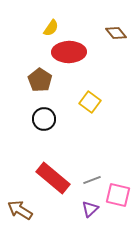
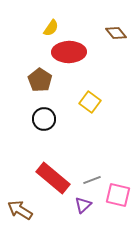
purple triangle: moved 7 px left, 4 px up
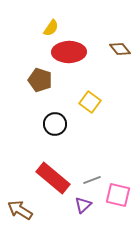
brown diamond: moved 4 px right, 16 px down
brown pentagon: rotated 15 degrees counterclockwise
black circle: moved 11 px right, 5 px down
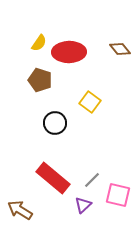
yellow semicircle: moved 12 px left, 15 px down
black circle: moved 1 px up
gray line: rotated 24 degrees counterclockwise
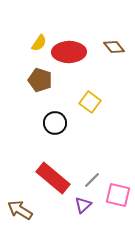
brown diamond: moved 6 px left, 2 px up
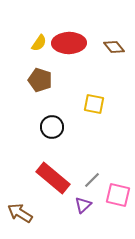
red ellipse: moved 9 px up
yellow square: moved 4 px right, 2 px down; rotated 25 degrees counterclockwise
black circle: moved 3 px left, 4 px down
brown arrow: moved 3 px down
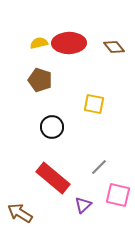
yellow semicircle: rotated 138 degrees counterclockwise
gray line: moved 7 px right, 13 px up
